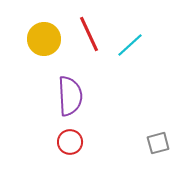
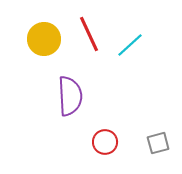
red circle: moved 35 px right
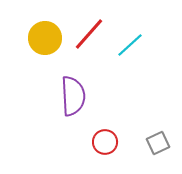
red line: rotated 66 degrees clockwise
yellow circle: moved 1 px right, 1 px up
purple semicircle: moved 3 px right
gray square: rotated 10 degrees counterclockwise
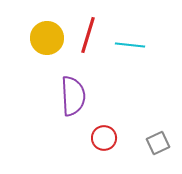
red line: moved 1 px left, 1 px down; rotated 24 degrees counterclockwise
yellow circle: moved 2 px right
cyan line: rotated 48 degrees clockwise
red circle: moved 1 px left, 4 px up
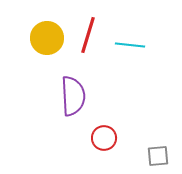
gray square: moved 13 px down; rotated 20 degrees clockwise
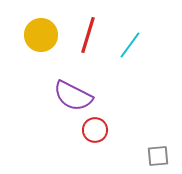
yellow circle: moved 6 px left, 3 px up
cyan line: rotated 60 degrees counterclockwise
purple semicircle: rotated 120 degrees clockwise
red circle: moved 9 px left, 8 px up
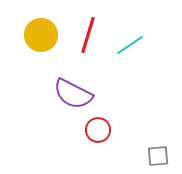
cyan line: rotated 20 degrees clockwise
purple semicircle: moved 2 px up
red circle: moved 3 px right
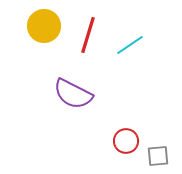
yellow circle: moved 3 px right, 9 px up
red circle: moved 28 px right, 11 px down
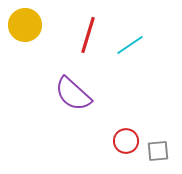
yellow circle: moved 19 px left, 1 px up
purple semicircle: rotated 15 degrees clockwise
gray square: moved 5 px up
